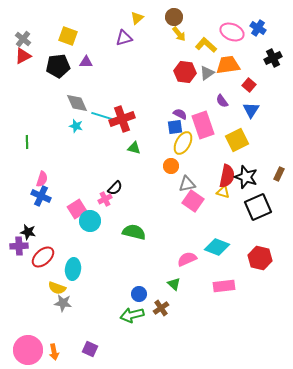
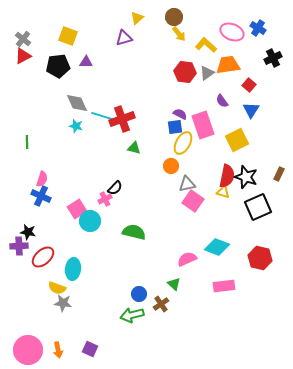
brown cross at (161, 308): moved 4 px up
orange arrow at (54, 352): moved 4 px right, 2 px up
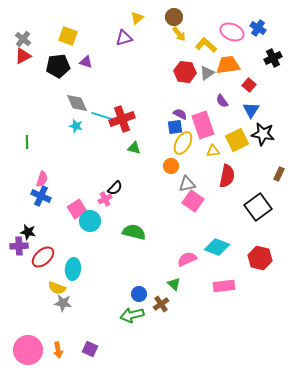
purple triangle at (86, 62): rotated 16 degrees clockwise
black star at (246, 177): moved 17 px right, 43 px up; rotated 10 degrees counterclockwise
yellow triangle at (223, 192): moved 10 px left, 41 px up; rotated 24 degrees counterclockwise
black square at (258, 207): rotated 12 degrees counterclockwise
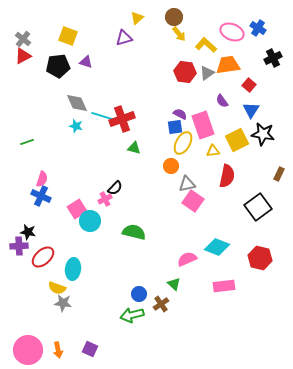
green line at (27, 142): rotated 72 degrees clockwise
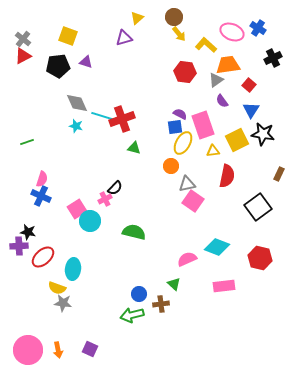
gray triangle at (207, 73): moved 9 px right, 7 px down
brown cross at (161, 304): rotated 28 degrees clockwise
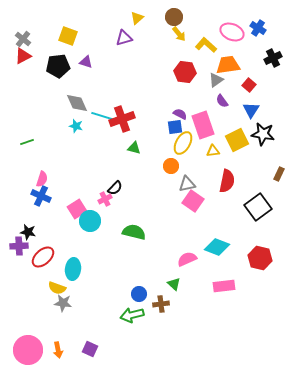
red semicircle at (227, 176): moved 5 px down
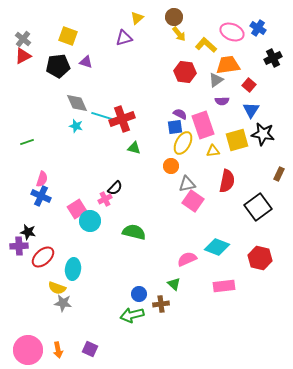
purple semicircle at (222, 101): rotated 56 degrees counterclockwise
yellow square at (237, 140): rotated 10 degrees clockwise
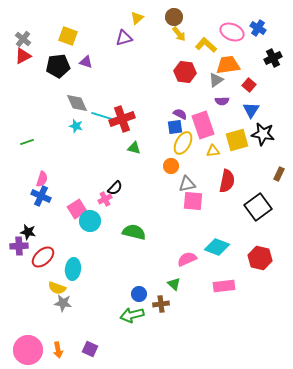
pink square at (193, 201): rotated 30 degrees counterclockwise
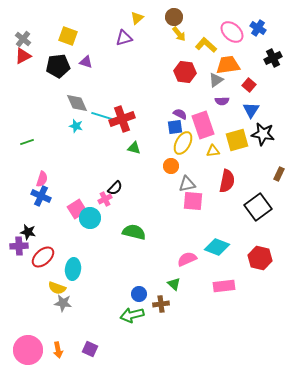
pink ellipse at (232, 32): rotated 20 degrees clockwise
cyan circle at (90, 221): moved 3 px up
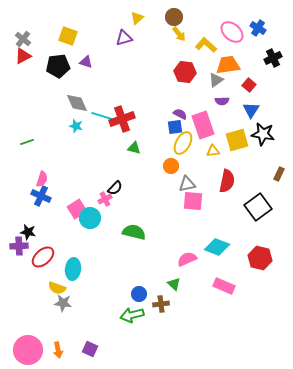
pink rectangle at (224, 286): rotated 30 degrees clockwise
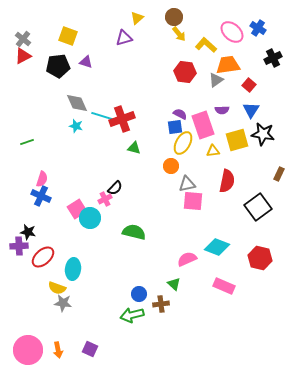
purple semicircle at (222, 101): moved 9 px down
